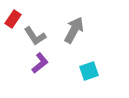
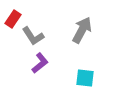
gray arrow: moved 8 px right
gray L-shape: moved 2 px left
cyan square: moved 4 px left, 7 px down; rotated 24 degrees clockwise
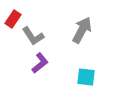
cyan square: moved 1 px right, 1 px up
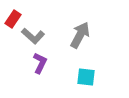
gray arrow: moved 2 px left, 5 px down
gray L-shape: rotated 15 degrees counterclockwise
purple L-shape: rotated 25 degrees counterclockwise
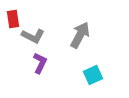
red rectangle: rotated 42 degrees counterclockwise
gray L-shape: rotated 15 degrees counterclockwise
cyan square: moved 7 px right, 2 px up; rotated 30 degrees counterclockwise
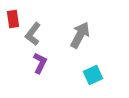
gray L-shape: moved 2 px up; rotated 100 degrees clockwise
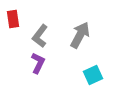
gray L-shape: moved 7 px right, 2 px down
purple L-shape: moved 2 px left
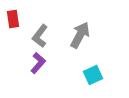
purple L-shape: rotated 15 degrees clockwise
